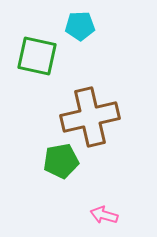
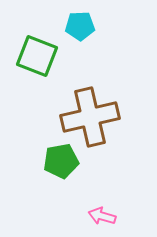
green square: rotated 9 degrees clockwise
pink arrow: moved 2 px left, 1 px down
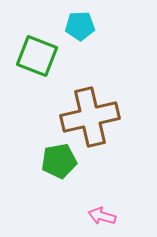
green pentagon: moved 2 px left
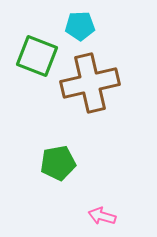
brown cross: moved 34 px up
green pentagon: moved 1 px left, 2 px down
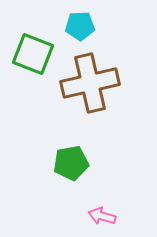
green square: moved 4 px left, 2 px up
green pentagon: moved 13 px right
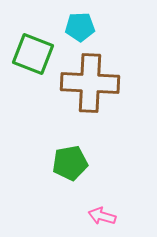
cyan pentagon: moved 1 px down
brown cross: rotated 16 degrees clockwise
green pentagon: moved 1 px left
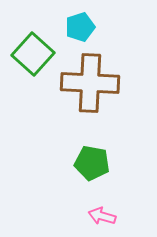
cyan pentagon: rotated 16 degrees counterclockwise
green square: rotated 21 degrees clockwise
green pentagon: moved 22 px right; rotated 20 degrees clockwise
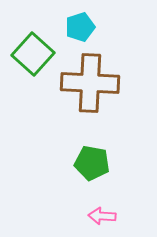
pink arrow: rotated 12 degrees counterclockwise
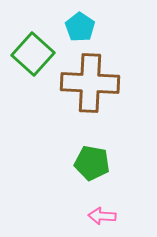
cyan pentagon: rotated 20 degrees counterclockwise
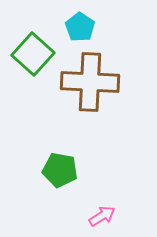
brown cross: moved 1 px up
green pentagon: moved 32 px left, 7 px down
pink arrow: rotated 144 degrees clockwise
